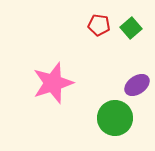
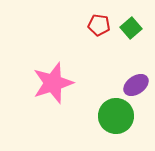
purple ellipse: moved 1 px left
green circle: moved 1 px right, 2 px up
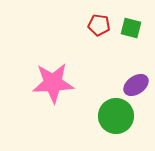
green square: rotated 35 degrees counterclockwise
pink star: rotated 15 degrees clockwise
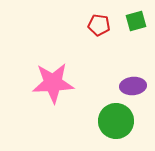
green square: moved 5 px right, 7 px up; rotated 30 degrees counterclockwise
purple ellipse: moved 3 px left, 1 px down; rotated 30 degrees clockwise
green circle: moved 5 px down
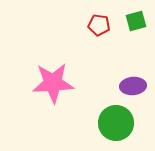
green circle: moved 2 px down
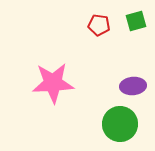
green circle: moved 4 px right, 1 px down
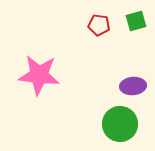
pink star: moved 14 px left, 8 px up; rotated 9 degrees clockwise
